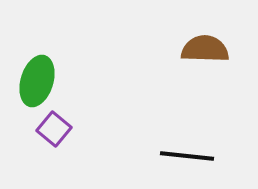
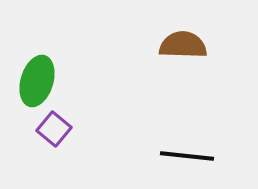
brown semicircle: moved 22 px left, 4 px up
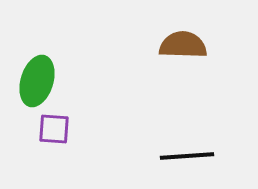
purple square: rotated 36 degrees counterclockwise
black line: rotated 10 degrees counterclockwise
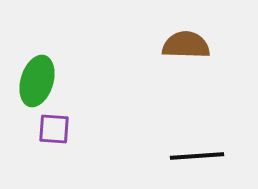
brown semicircle: moved 3 px right
black line: moved 10 px right
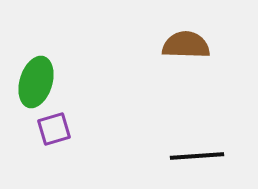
green ellipse: moved 1 px left, 1 px down
purple square: rotated 20 degrees counterclockwise
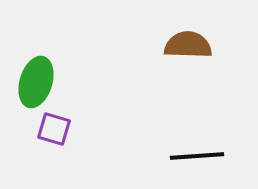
brown semicircle: moved 2 px right
purple square: rotated 32 degrees clockwise
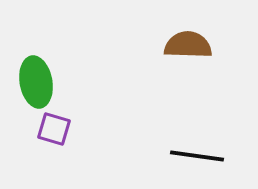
green ellipse: rotated 27 degrees counterclockwise
black line: rotated 12 degrees clockwise
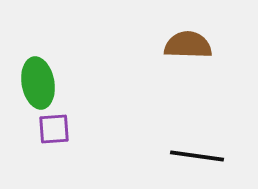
green ellipse: moved 2 px right, 1 px down
purple square: rotated 20 degrees counterclockwise
